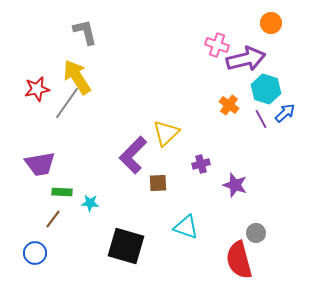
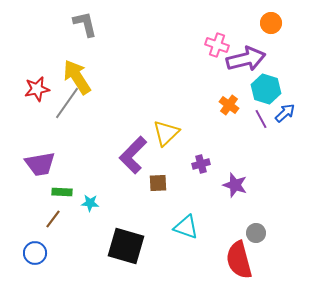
gray L-shape: moved 8 px up
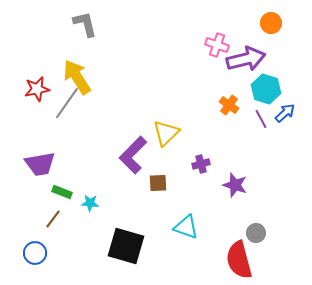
green rectangle: rotated 18 degrees clockwise
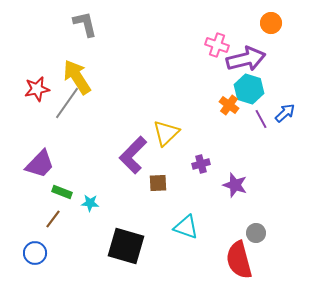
cyan hexagon: moved 17 px left
purple trapezoid: rotated 36 degrees counterclockwise
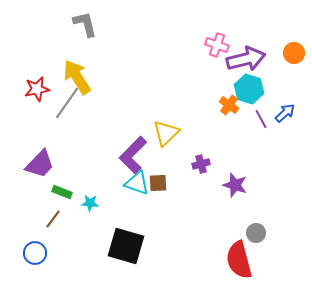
orange circle: moved 23 px right, 30 px down
cyan triangle: moved 49 px left, 44 px up
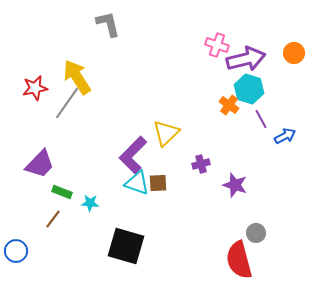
gray L-shape: moved 23 px right
red star: moved 2 px left, 1 px up
blue arrow: moved 23 px down; rotated 15 degrees clockwise
blue circle: moved 19 px left, 2 px up
